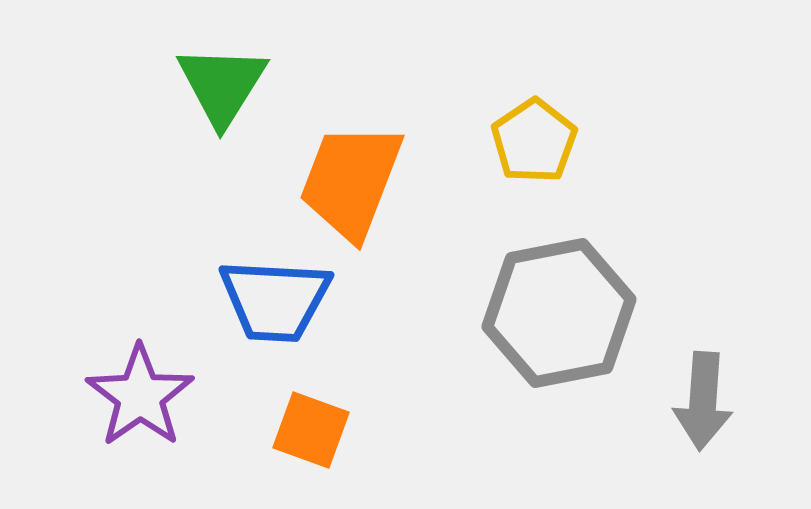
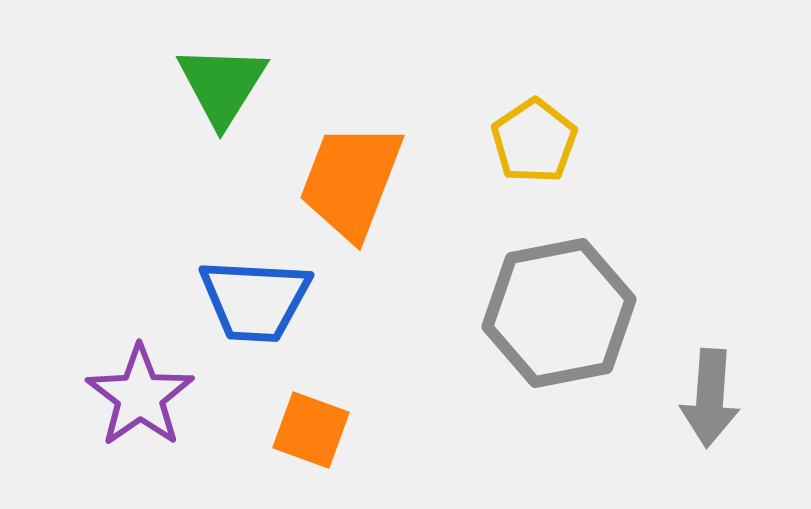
blue trapezoid: moved 20 px left
gray arrow: moved 7 px right, 3 px up
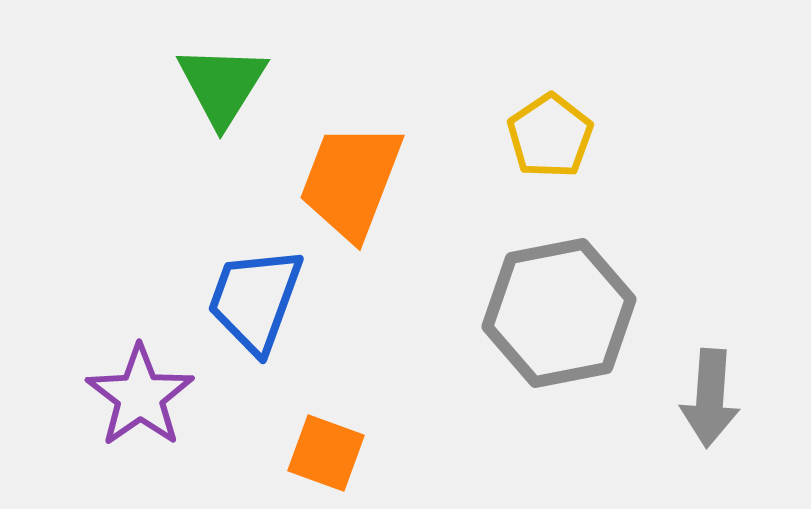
yellow pentagon: moved 16 px right, 5 px up
blue trapezoid: rotated 107 degrees clockwise
orange square: moved 15 px right, 23 px down
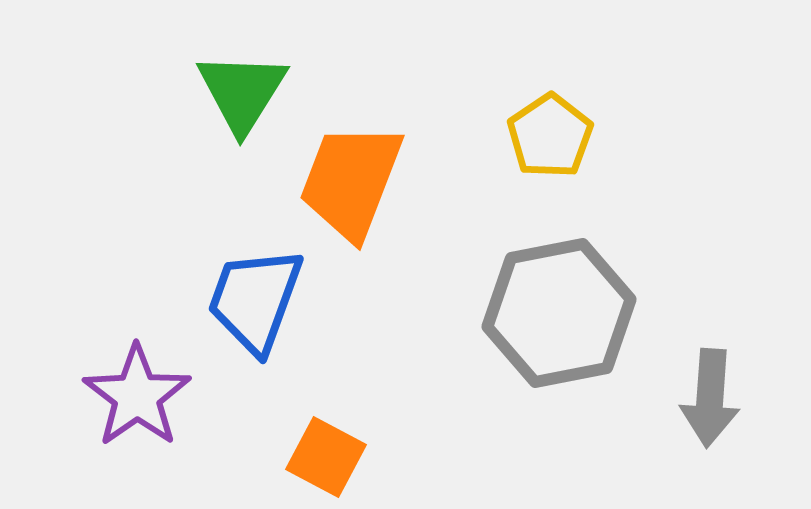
green triangle: moved 20 px right, 7 px down
purple star: moved 3 px left
orange square: moved 4 px down; rotated 8 degrees clockwise
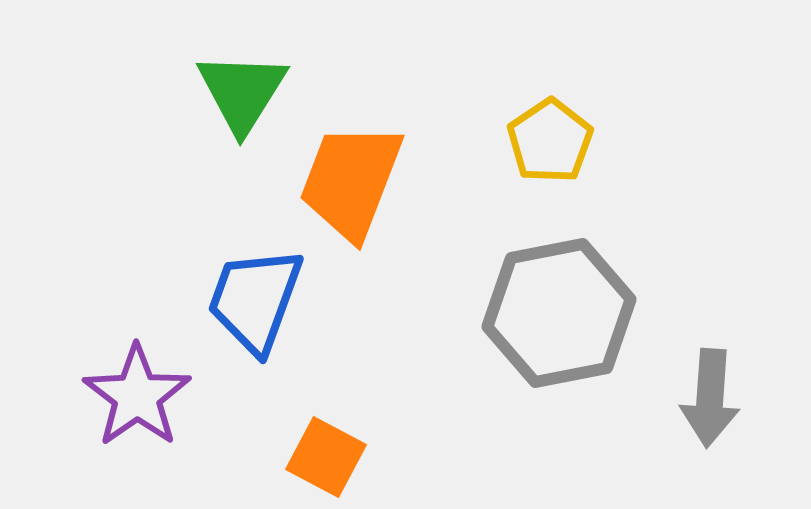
yellow pentagon: moved 5 px down
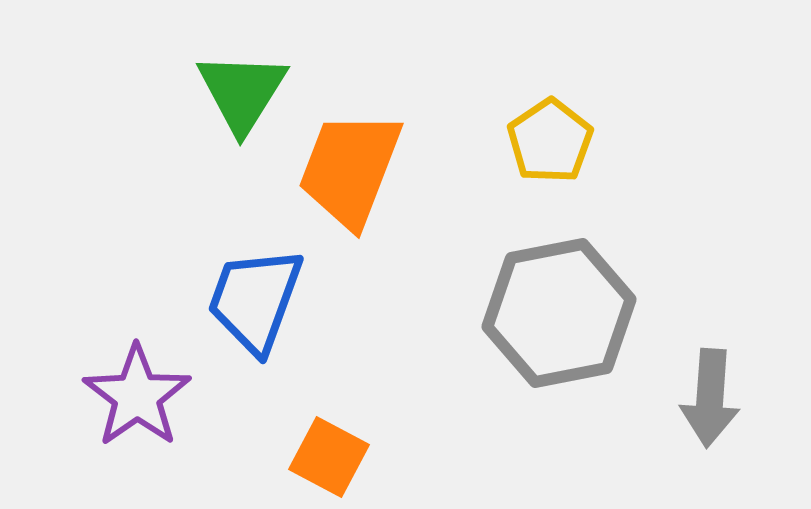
orange trapezoid: moved 1 px left, 12 px up
orange square: moved 3 px right
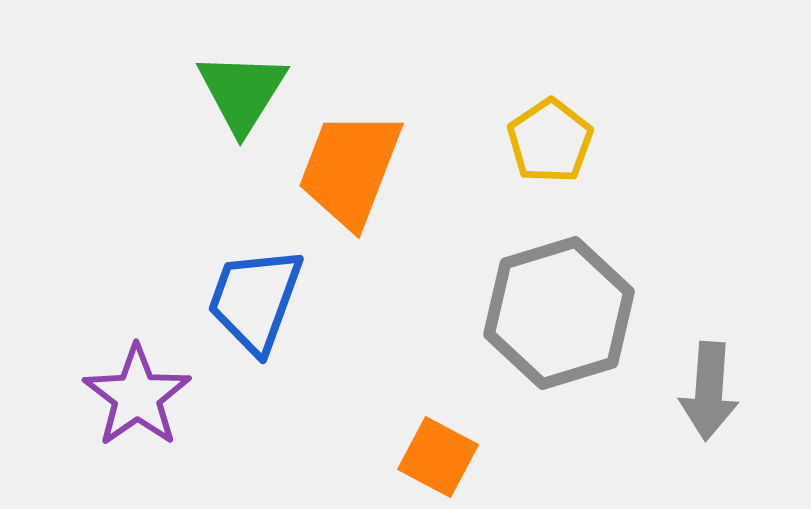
gray hexagon: rotated 6 degrees counterclockwise
gray arrow: moved 1 px left, 7 px up
orange square: moved 109 px right
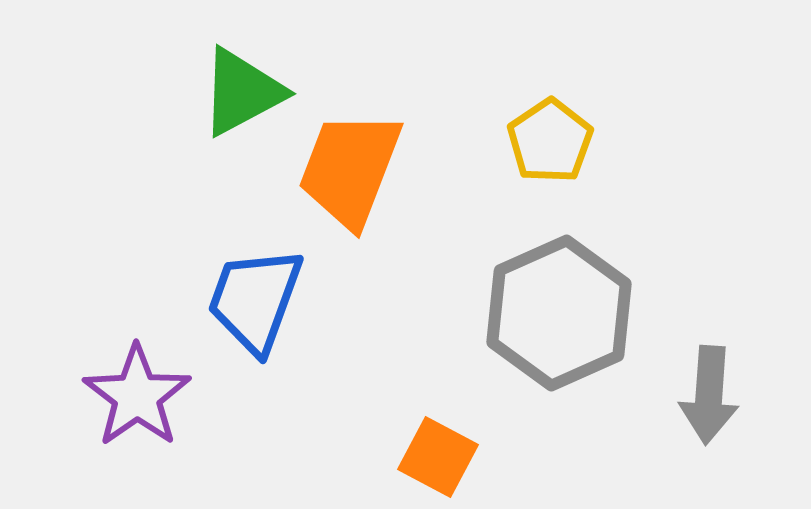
green triangle: rotated 30 degrees clockwise
gray hexagon: rotated 7 degrees counterclockwise
gray arrow: moved 4 px down
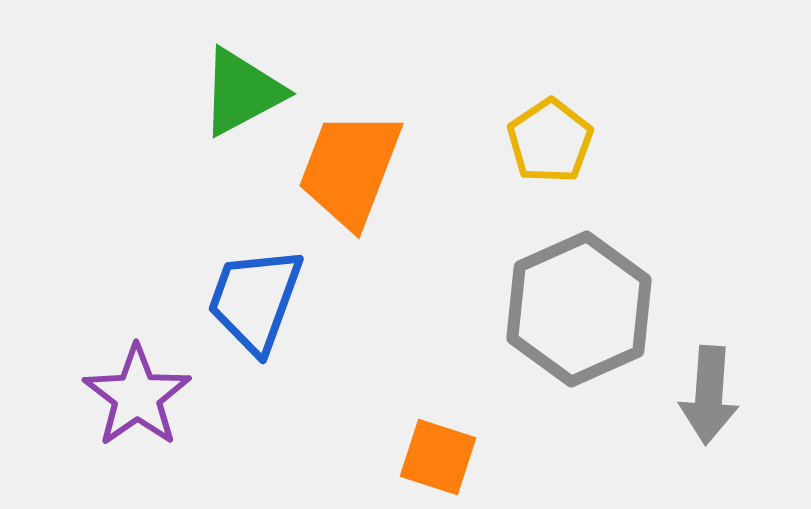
gray hexagon: moved 20 px right, 4 px up
orange square: rotated 10 degrees counterclockwise
